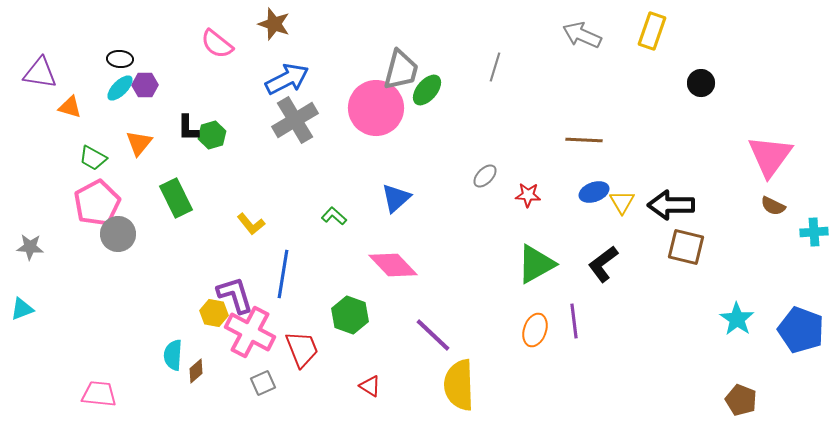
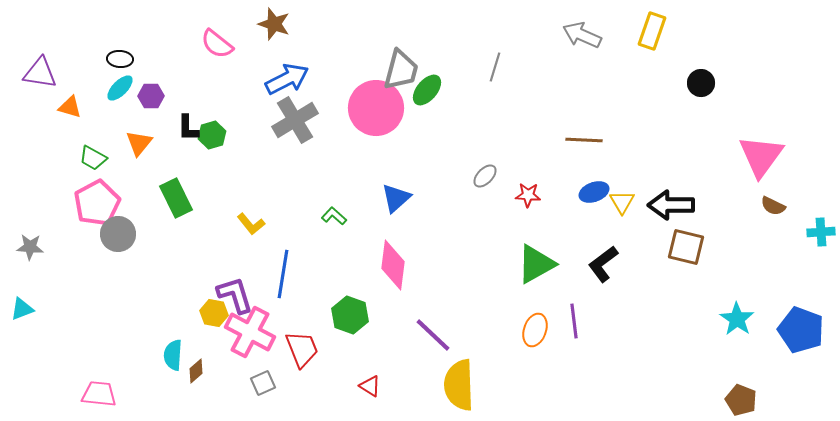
purple hexagon at (145, 85): moved 6 px right, 11 px down
pink triangle at (770, 156): moved 9 px left
cyan cross at (814, 232): moved 7 px right
pink diamond at (393, 265): rotated 51 degrees clockwise
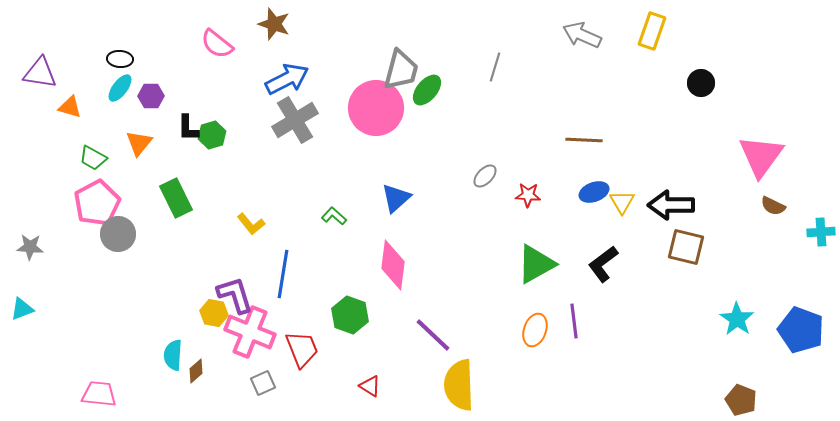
cyan ellipse at (120, 88): rotated 8 degrees counterclockwise
pink cross at (250, 332): rotated 6 degrees counterclockwise
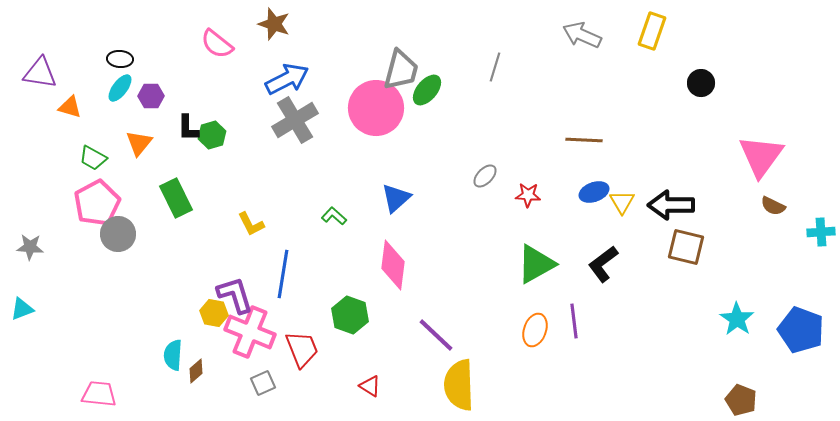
yellow L-shape at (251, 224): rotated 12 degrees clockwise
purple line at (433, 335): moved 3 px right
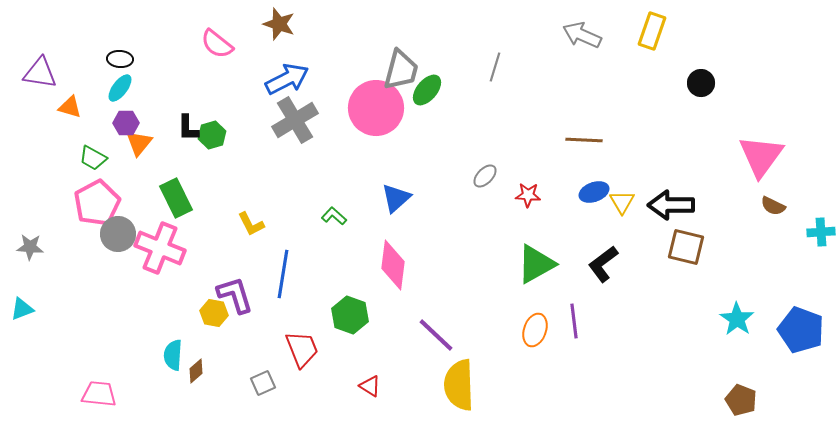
brown star at (274, 24): moved 5 px right
purple hexagon at (151, 96): moved 25 px left, 27 px down
pink cross at (250, 332): moved 90 px left, 84 px up
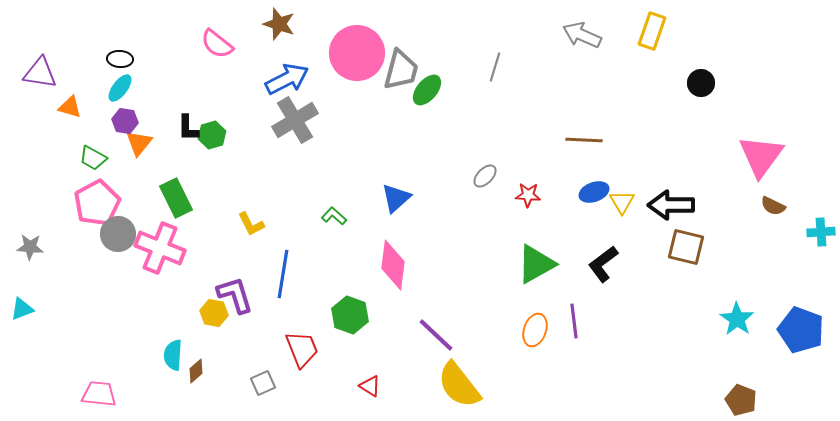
pink circle at (376, 108): moved 19 px left, 55 px up
purple hexagon at (126, 123): moved 1 px left, 2 px up; rotated 10 degrees clockwise
yellow semicircle at (459, 385): rotated 36 degrees counterclockwise
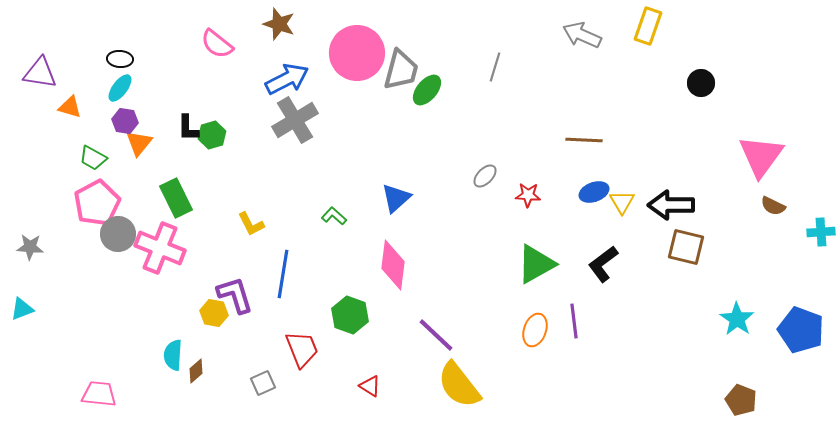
yellow rectangle at (652, 31): moved 4 px left, 5 px up
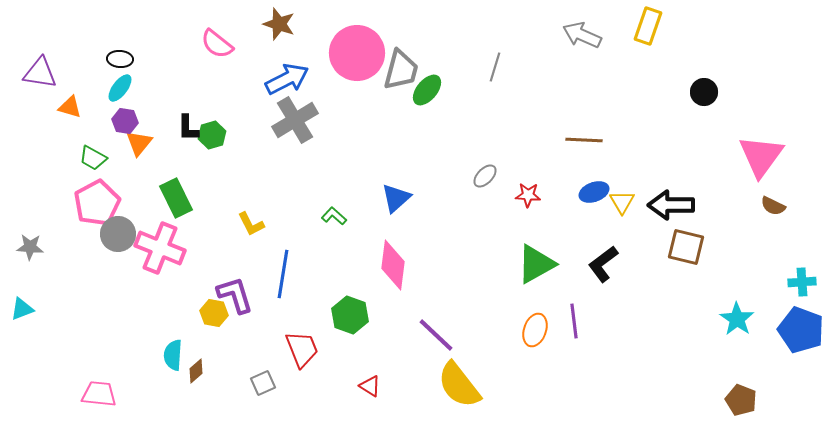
black circle at (701, 83): moved 3 px right, 9 px down
cyan cross at (821, 232): moved 19 px left, 50 px down
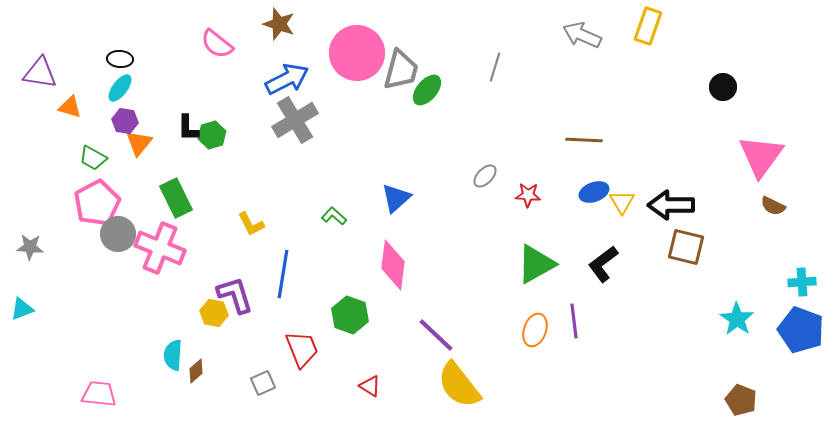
black circle at (704, 92): moved 19 px right, 5 px up
